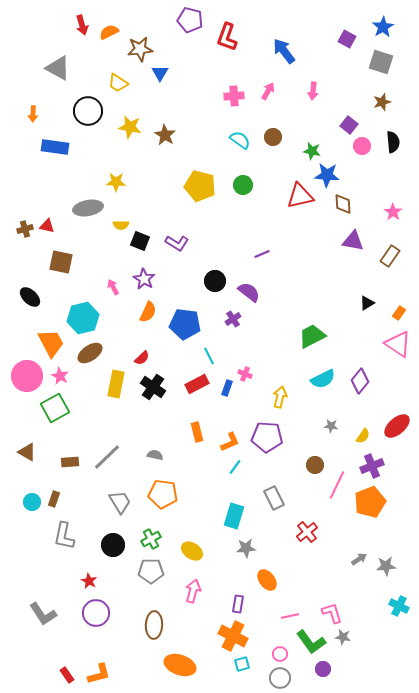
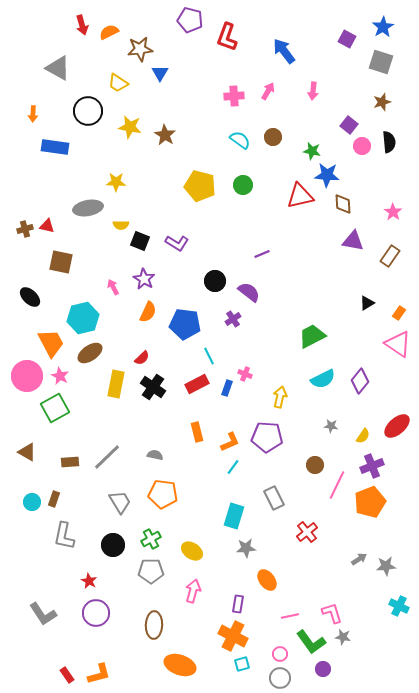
black semicircle at (393, 142): moved 4 px left
cyan line at (235, 467): moved 2 px left
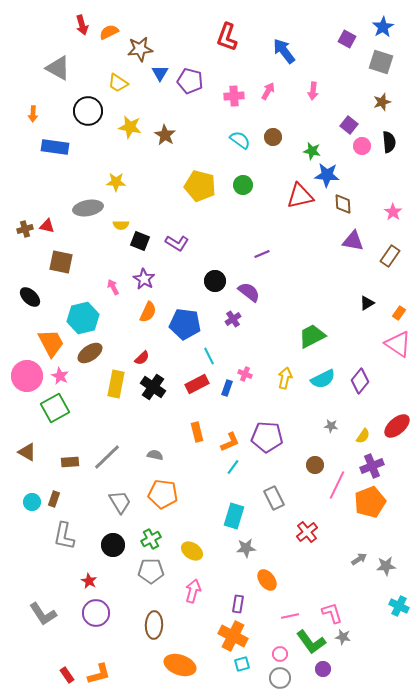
purple pentagon at (190, 20): moved 61 px down
yellow arrow at (280, 397): moved 5 px right, 19 px up
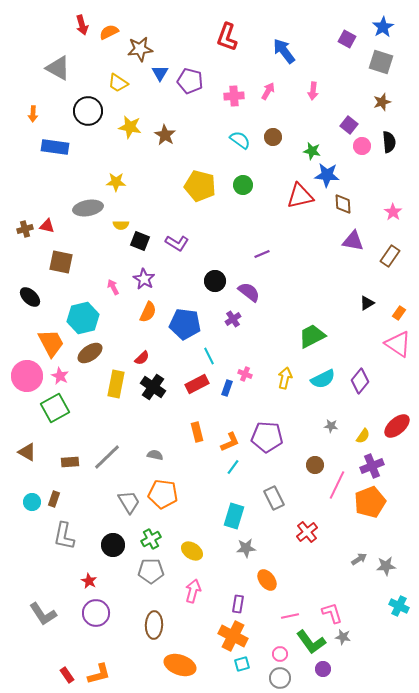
gray trapezoid at (120, 502): moved 9 px right
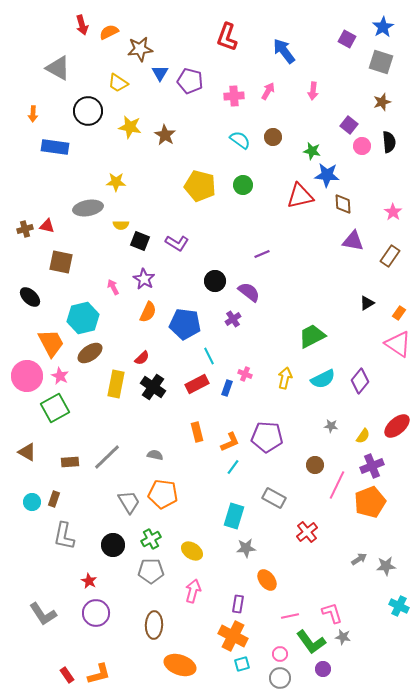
gray rectangle at (274, 498): rotated 35 degrees counterclockwise
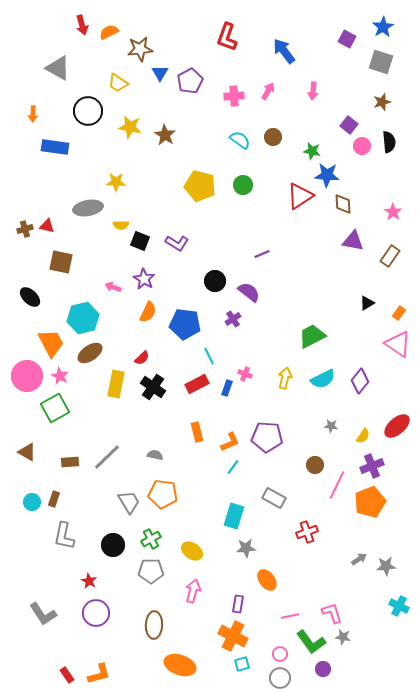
purple pentagon at (190, 81): rotated 30 degrees clockwise
red triangle at (300, 196): rotated 20 degrees counterclockwise
pink arrow at (113, 287): rotated 42 degrees counterclockwise
red cross at (307, 532): rotated 20 degrees clockwise
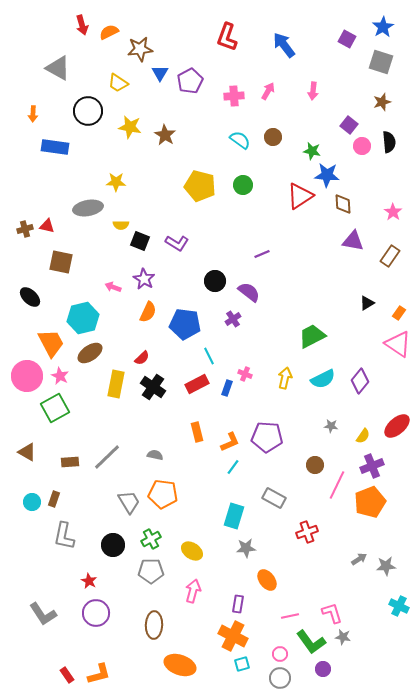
blue arrow at (284, 51): moved 6 px up
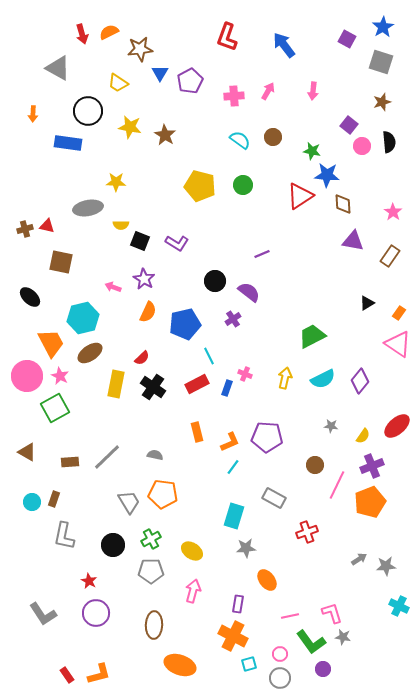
red arrow at (82, 25): moved 9 px down
blue rectangle at (55, 147): moved 13 px right, 4 px up
blue pentagon at (185, 324): rotated 20 degrees counterclockwise
cyan square at (242, 664): moved 7 px right
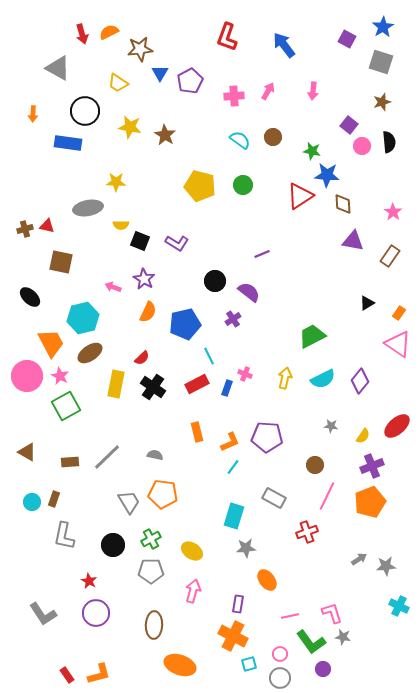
black circle at (88, 111): moved 3 px left
green square at (55, 408): moved 11 px right, 2 px up
pink line at (337, 485): moved 10 px left, 11 px down
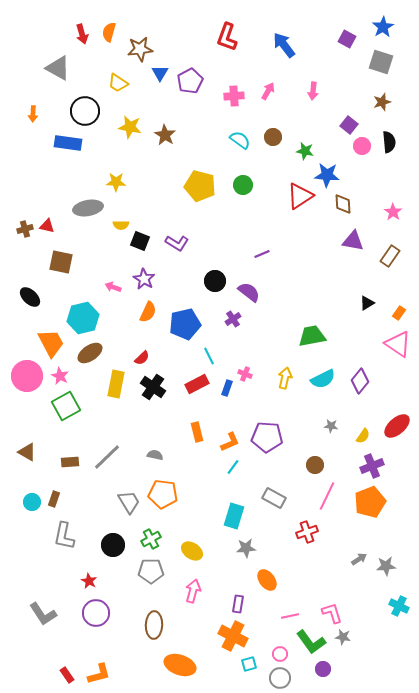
orange semicircle at (109, 32): rotated 48 degrees counterclockwise
green star at (312, 151): moved 7 px left
green trapezoid at (312, 336): rotated 16 degrees clockwise
